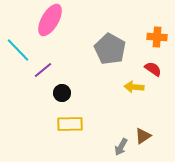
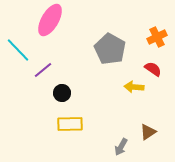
orange cross: rotated 30 degrees counterclockwise
brown triangle: moved 5 px right, 4 px up
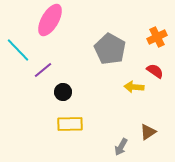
red semicircle: moved 2 px right, 2 px down
black circle: moved 1 px right, 1 px up
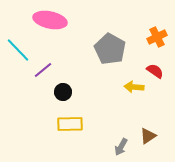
pink ellipse: rotated 72 degrees clockwise
brown triangle: moved 4 px down
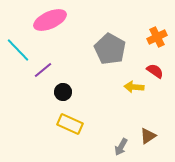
pink ellipse: rotated 36 degrees counterclockwise
yellow rectangle: rotated 25 degrees clockwise
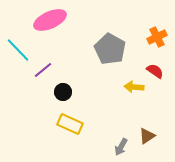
brown triangle: moved 1 px left
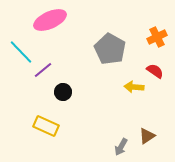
cyan line: moved 3 px right, 2 px down
yellow rectangle: moved 24 px left, 2 px down
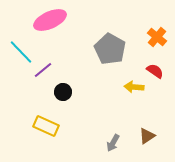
orange cross: rotated 24 degrees counterclockwise
gray arrow: moved 8 px left, 4 px up
